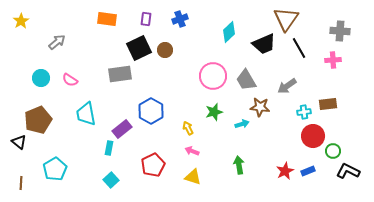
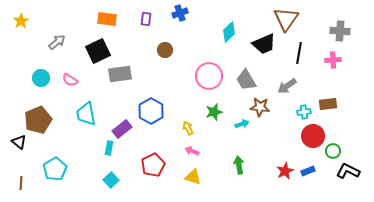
blue cross at (180, 19): moved 6 px up
black square at (139, 48): moved 41 px left, 3 px down
black line at (299, 48): moved 5 px down; rotated 40 degrees clockwise
pink circle at (213, 76): moved 4 px left
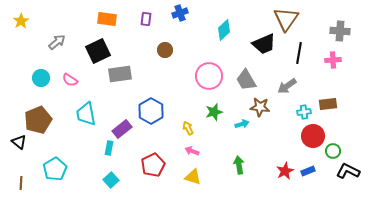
cyan diamond at (229, 32): moved 5 px left, 2 px up
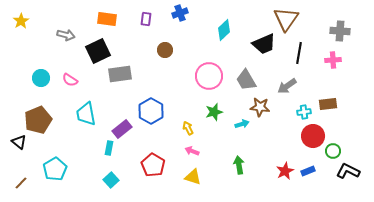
gray arrow at (57, 42): moved 9 px right, 7 px up; rotated 54 degrees clockwise
red pentagon at (153, 165): rotated 15 degrees counterclockwise
brown line at (21, 183): rotated 40 degrees clockwise
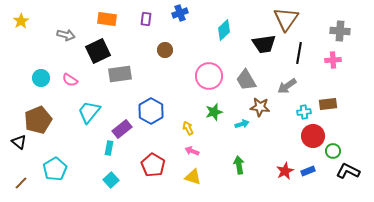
black trapezoid at (264, 44): rotated 15 degrees clockwise
cyan trapezoid at (86, 114): moved 3 px right, 2 px up; rotated 50 degrees clockwise
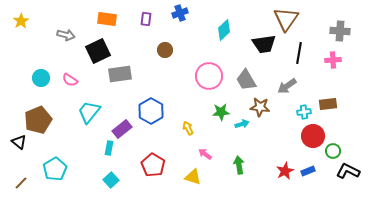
green star at (214, 112): moved 7 px right; rotated 12 degrees clockwise
pink arrow at (192, 151): moved 13 px right, 3 px down; rotated 16 degrees clockwise
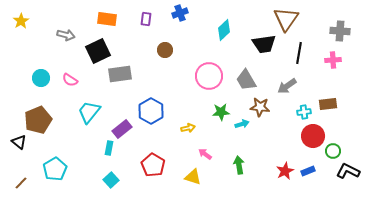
yellow arrow at (188, 128): rotated 104 degrees clockwise
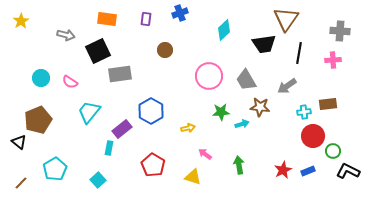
pink semicircle at (70, 80): moved 2 px down
red star at (285, 171): moved 2 px left, 1 px up
cyan square at (111, 180): moved 13 px left
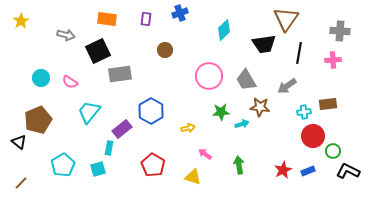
cyan pentagon at (55, 169): moved 8 px right, 4 px up
cyan square at (98, 180): moved 11 px up; rotated 28 degrees clockwise
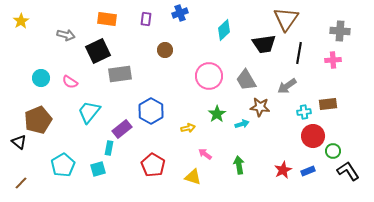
green star at (221, 112): moved 4 px left, 2 px down; rotated 30 degrees counterclockwise
black L-shape at (348, 171): rotated 30 degrees clockwise
